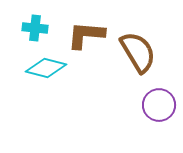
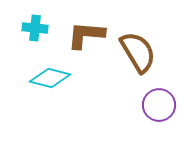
cyan diamond: moved 4 px right, 10 px down
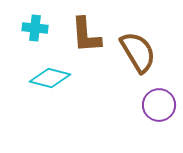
brown L-shape: rotated 99 degrees counterclockwise
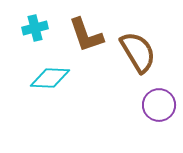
cyan cross: rotated 20 degrees counterclockwise
brown L-shape: rotated 15 degrees counterclockwise
cyan diamond: rotated 12 degrees counterclockwise
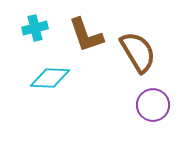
purple circle: moved 6 px left
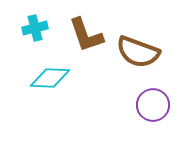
brown semicircle: rotated 141 degrees clockwise
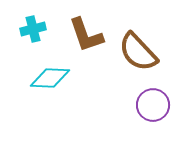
cyan cross: moved 2 px left, 1 px down
brown semicircle: rotated 27 degrees clockwise
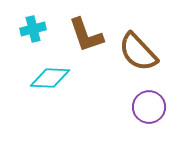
purple circle: moved 4 px left, 2 px down
